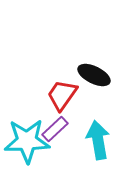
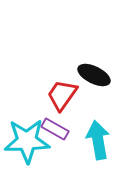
purple rectangle: rotated 72 degrees clockwise
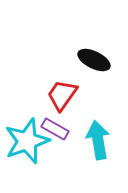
black ellipse: moved 15 px up
cyan star: rotated 18 degrees counterclockwise
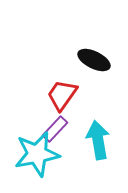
purple rectangle: rotated 76 degrees counterclockwise
cyan star: moved 10 px right, 13 px down; rotated 9 degrees clockwise
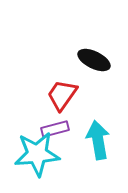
purple rectangle: rotated 32 degrees clockwise
cyan star: rotated 6 degrees clockwise
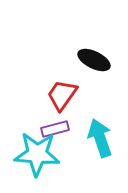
cyan arrow: moved 2 px right, 2 px up; rotated 9 degrees counterclockwise
cyan star: rotated 9 degrees clockwise
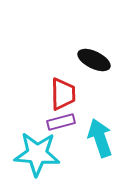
red trapezoid: moved 1 px right, 1 px up; rotated 144 degrees clockwise
purple rectangle: moved 6 px right, 7 px up
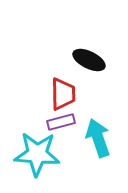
black ellipse: moved 5 px left
cyan arrow: moved 2 px left
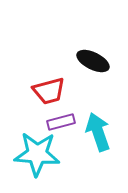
black ellipse: moved 4 px right, 1 px down
red trapezoid: moved 14 px left, 3 px up; rotated 76 degrees clockwise
cyan arrow: moved 6 px up
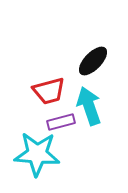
black ellipse: rotated 72 degrees counterclockwise
cyan arrow: moved 9 px left, 26 px up
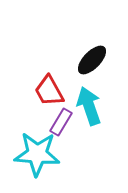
black ellipse: moved 1 px left, 1 px up
red trapezoid: rotated 76 degrees clockwise
purple rectangle: rotated 44 degrees counterclockwise
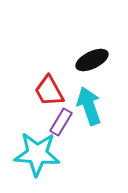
black ellipse: rotated 20 degrees clockwise
